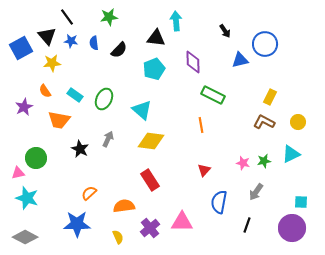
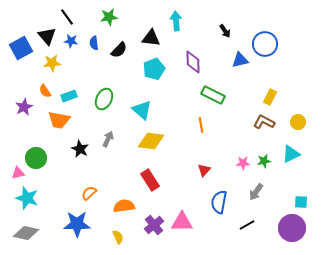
black triangle at (156, 38): moved 5 px left
cyan rectangle at (75, 95): moved 6 px left, 1 px down; rotated 56 degrees counterclockwise
pink star at (243, 163): rotated 16 degrees counterclockwise
black line at (247, 225): rotated 42 degrees clockwise
purple cross at (150, 228): moved 4 px right, 3 px up
gray diamond at (25, 237): moved 1 px right, 4 px up; rotated 15 degrees counterclockwise
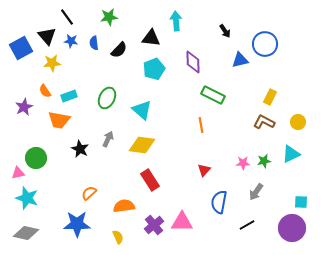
green ellipse at (104, 99): moved 3 px right, 1 px up
yellow diamond at (151, 141): moved 9 px left, 4 px down
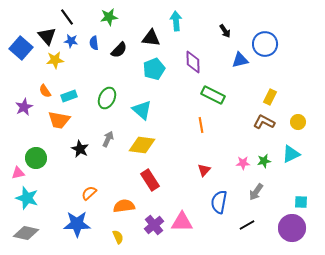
blue square at (21, 48): rotated 20 degrees counterclockwise
yellow star at (52, 63): moved 3 px right, 3 px up
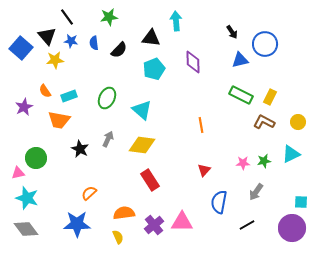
black arrow at (225, 31): moved 7 px right, 1 px down
green rectangle at (213, 95): moved 28 px right
orange semicircle at (124, 206): moved 7 px down
gray diamond at (26, 233): moved 4 px up; rotated 40 degrees clockwise
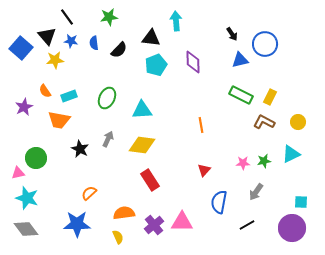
black arrow at (232, 32): moved 2 px down
cyan pentagon at (154, 69): moved 2 px right, 4 px up
cyan triangle at (142, 110): rotated 45 degrees counterclockwise
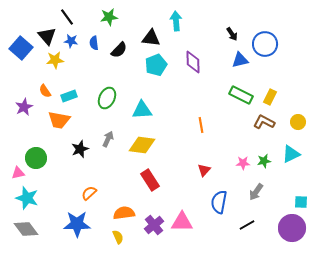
black star at (80, 149): rotated 24 degrees clockwise
